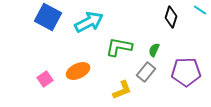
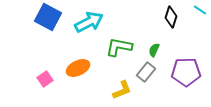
orange ellipse: moved 3 px up
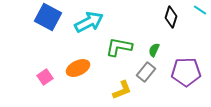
pink square: moved 2 px up
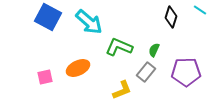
cyan arrow: rotated 68 degrees clockwise
green L-shape: rotated 12 degrees clockwise
pink square: rotated 21 degrees clockwise
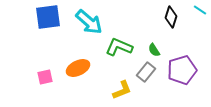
blue square: rotated 36 degrees counterclockwise
green semicircle: rotated 56 degrees counterclockwise
purple pentagon: moved 4 px left, 2 px up; rotated 16 degrees counterclockwise
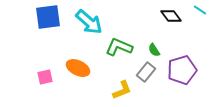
black diamond: moved 1 px up; rotated 55 degrees counterclockwise
orange ellipse: rotated 50 degrees clockwise
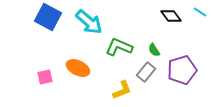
cyan line: moved 2 px down
blue square: rotated 36 degrees clockwise
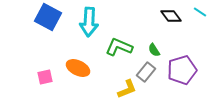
cyan arrow: rotated 52 degrees clockwise
yellow L-shape: moved 5 px right, 1 px up
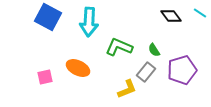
cyan line: moved 1 px down
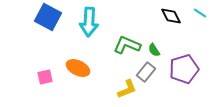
black diamond: rotated 10 degrees clockwise
green L-shape: moved 8 px right, 2 px up
purple pentagon: moved 2 px right, 1 px up
